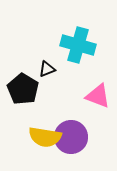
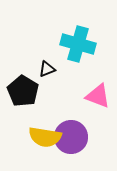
cyan cross: moved 1 px up
black pentagon: moved 2 px down
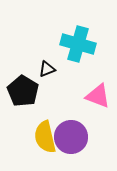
yellow semicircle: rotated 68 degrees clockwise
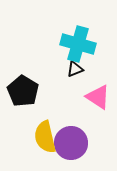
black triangle: moved 28 px right
pink triangle: moved 1 px down; rotated 12 degrees clockwise
purple circle: moved 6 px down
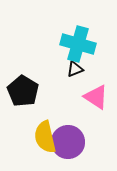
pink triangle: moved 2 px left
purple circle: moved 3 px left, 1 px up
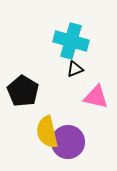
cyan cross: moved 7 px left, 3 px up
pink triangle: rotated 20 degrees counterclockwise
yellow semicircle: moved 2 px right, 5 px up
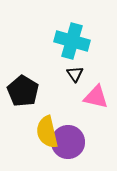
cyan cross: moved 1 px right
black triangle: moved 5 px down; rotated 42 degrees counterclockwise
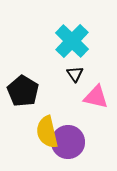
cyan cross: rotated 28 degrees clockwise
